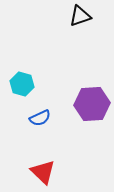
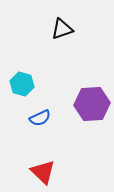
black triangle: moved 18 px left, 13 px down
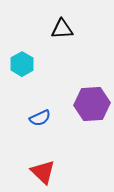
black triangle: rotated 15 degrees clockwise
cyan hexagon: moved 20 px up; rotated 15 degrees clockwise
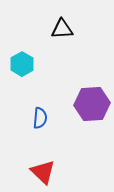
blue semicircle: rotated 60 degrees counterclockwise
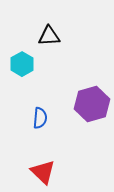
black triangle: moved 13 px left, 7 px down
purple hexagon: rotated 12 degrees counterclockwise
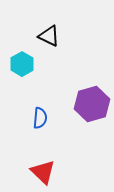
black triangle: rotated 30 degrees clockwise
